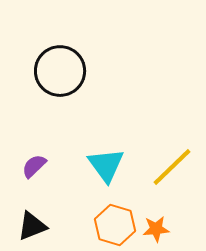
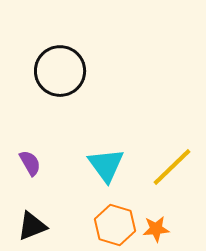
purple semicircle: moved 4 px left, 3 px up; rotated 104 degrees clockwise
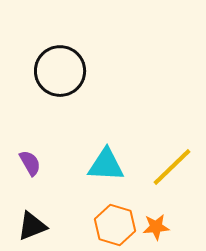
cyan triangle: rotated 51 degrees counterclockwise
orange star: moved 2 px up
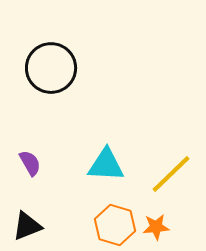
black circle: moved 9 px left, 3 px up
yellow line: moved 1 px left, 7 px down
black triangle: moved 5 px left
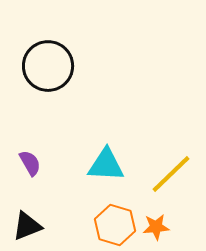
black circle: moved 3 px left, 2 px up
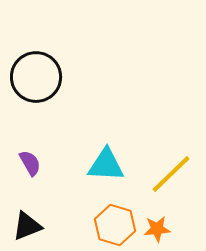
black circle: moved 12 px left, 11 px down
orange star: moved 1 px right, 2 px down
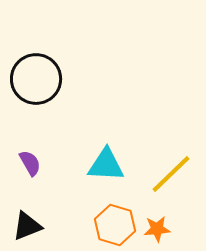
black circle: moved 2 px down
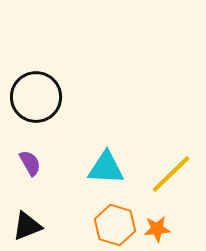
black circle: moved 18 px down
cyan triangle: moved 3 px down
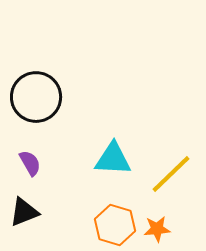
cyan triangle: moved 7 px right, 9 px up
black triangle: moved 3 px left, 14 px up
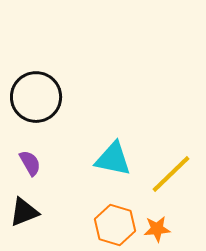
cyan triangle: rotated 9 degrees clockwise
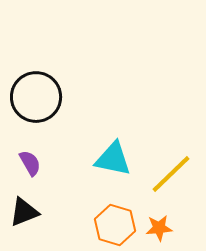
orange star: moved 2 px right, 1 px up
